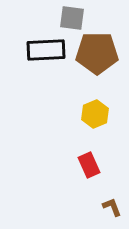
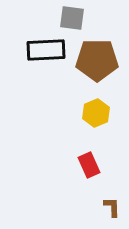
brown pentagon: moved 7 px down
yellow hexagon: moved 1 px right, 1 px up
brown L-shape: rotated 20 degrees clockwise
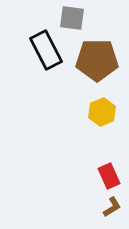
black rectangle: rotated 66 degrees clockwise
yellow hexagon: moved 6 px right, 1 px up
red rectangle: moved 20 px right, 11 px down
brown L-shape: rotated 60 degrees clockwise
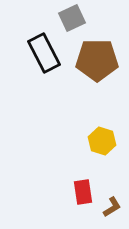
gray square: rotated 32 degrees counterclockwise
black rectangle: moved 2 px left, 3 px down
yellow hexagon: moved 29 px down; rotated 20 degrees counterclockwise
red rectangle: moved 26 px left, 16 px down; rotated 15 degrees clockwise
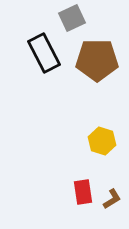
brown L-shape: moved 8 px up
